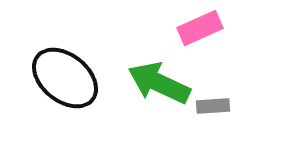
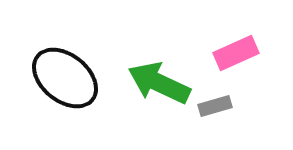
pink rectangle: moved 36 px right, 25 px down
gray rectangle: moved 2 px right; rotated 12 degrees counterclockwise
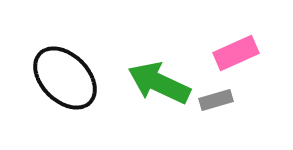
black ellipse: rotated 6 degrees clockwise
gray rectangle: moved 1 px right, 6 px up
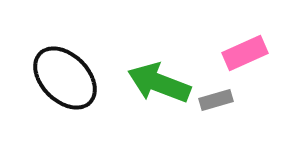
pink rectangle: moved 9 px right
green arrow: rotated 4 degrees counterclockwise
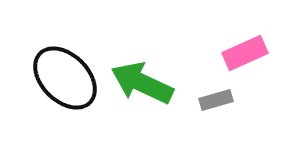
green arrow: moved 17 px left; rotated 4 degrees clockwise
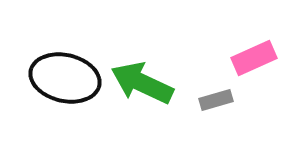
pink rectangle: moved 9 px right, 5 px down
black ellipse: rotated 32 degrees counterclockwise
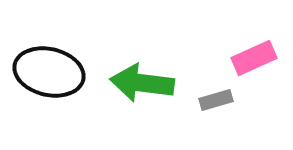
black ellipse: moved 16 px left, 6 px up
green arrow: rotated 18 degrees counterclockwise
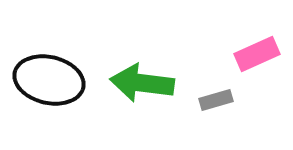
pink rectangle: moved 3 px right, 4 px up
black ellipse: moved 8 px down
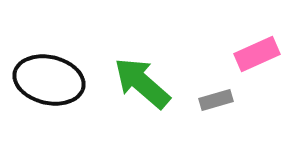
green arrow: rotated 34 degrees clockwise
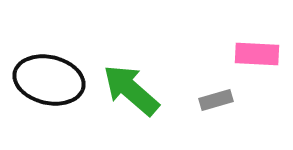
pink rectangle: rotated 27 degrees clockwise
green arrow: moved 11 px left, 7 px down
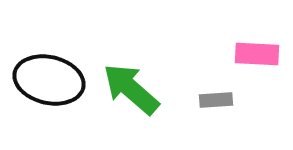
green arrow: moved 1 px up
gray rectangle: rotated 12 degrees clockwise
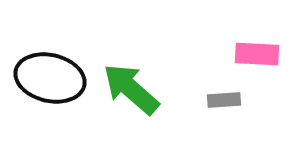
black ellipse: moved 1 px right, 2 px up
gray rectangle: moved 8 px right
